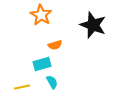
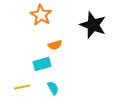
cyan semicircle: moved 1 px right, 6 px down
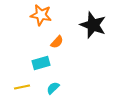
orange star: rotated 20 degrees counterclockwise
orange semicircle: moved 2 px right, 3 px up; rotated 32 degrees counterclockwise
cyan rectangle: moved 1 px left, 1 px up
cyan semicircle: rotated 104 degrees counterclockwise
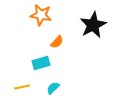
black star: rotated 24 degrees clockwise
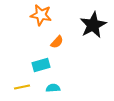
cyan rectangle: moved 2 px down
cyan semicircle: rotated 40 degrees clockwise
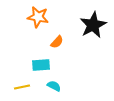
orange star: moved 3 px left, 2 px down
cyan rectangle: rotated 12 degrees clockwise
cyan semicircle: moved 1 px right, 2 px up; rotated 32 degrees clockwise
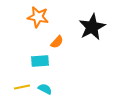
black star: moved 1 px left, 2 px down
cyan rectangle: moved 1 px left, 4 px up
cyan semicircle: moved 9 px left, 3 px down
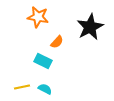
black star: moved 2 px left
cyan rectangle: moved 3 px right; rotated 30 degrees clockwise
